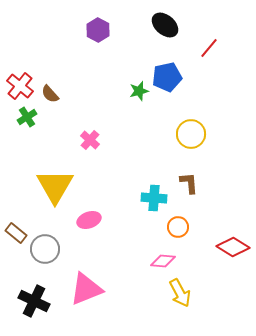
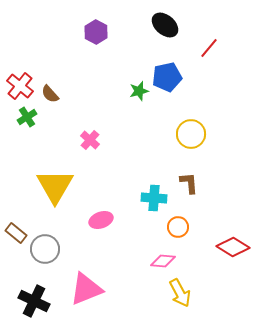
purple hexagon: moved 2 px left, 2 px down
pink ellipse: moved 12 px right
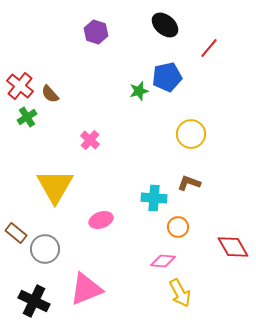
purple hexagon: rotated 10 degrees counterclockwise
brown L-shape: rotated 65 degrees counterclockwise
red diamond: rotated 28 degrees clockwise
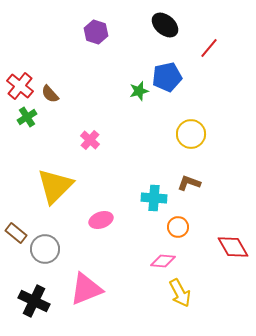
yellow triangle: rotated 15 degrees clockwise
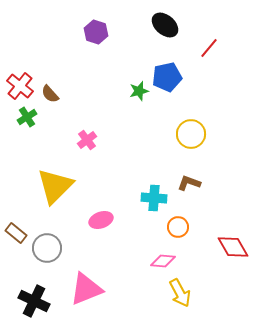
pink cross: moved 3 px left; rotated 12 degrees clockwise
gray circle: moved 2 px right, 1 px up
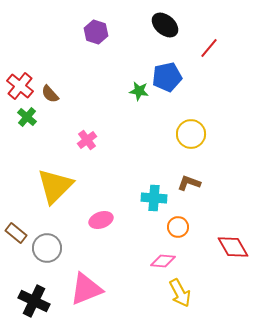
green star: rotated 24 degrees clockwise
green cross: rotated 18 degrees counterclockwise
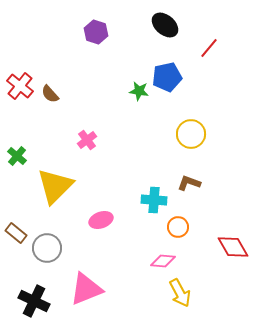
green cross: moved 10 px left, 39 px down
cyan cross: moved 2 px down
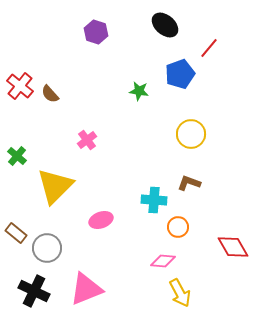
blue pentagon: moved 13 px right, 3 px up; rotated 8 degrees counterclockwise
black cross: moved 10 px up
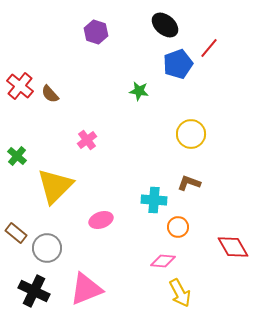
blue pentagon: moved 2 px left, 10 px up
